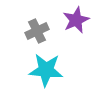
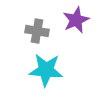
gray cross: rotated 35 degrees clockwise
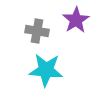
purple star: rotated 8 degrees counterclockwise
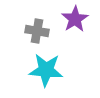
purple star: moved 1 px left, 1 px up
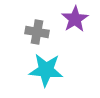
gray cross: moved 1 px down
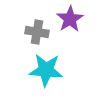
purple star: moved 5 px left
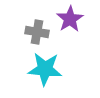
cyan star: moved 1 px left, 1 px up
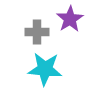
gray cross: rotated 10 degrees counterclockwise
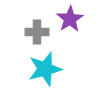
cyan star: rotated 20 degrees counterclockwise
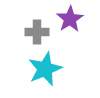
cyan star: rotated 8 degrees counterclockwise
